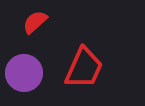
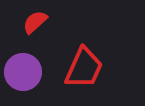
purple circle: moved 1 px left, 1 px up
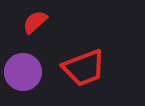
red trapezoid: rotated 45 degrees clockwise
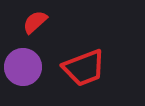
purple circle: moved 5 px up
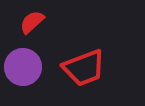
red semicircle: moved 3 px left
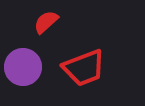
red semicircle: moved 14 px right
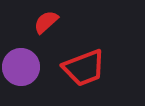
purple circle: moved 2 px left
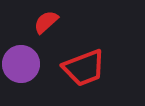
purple circle: moved 3 px up
